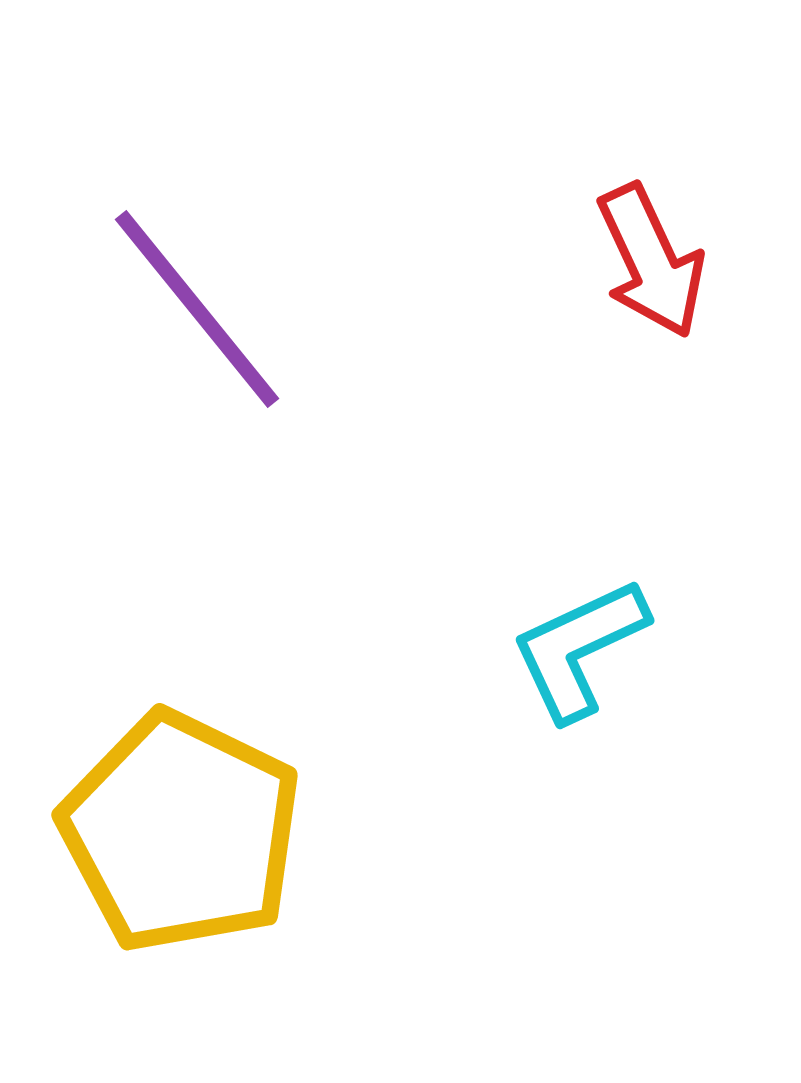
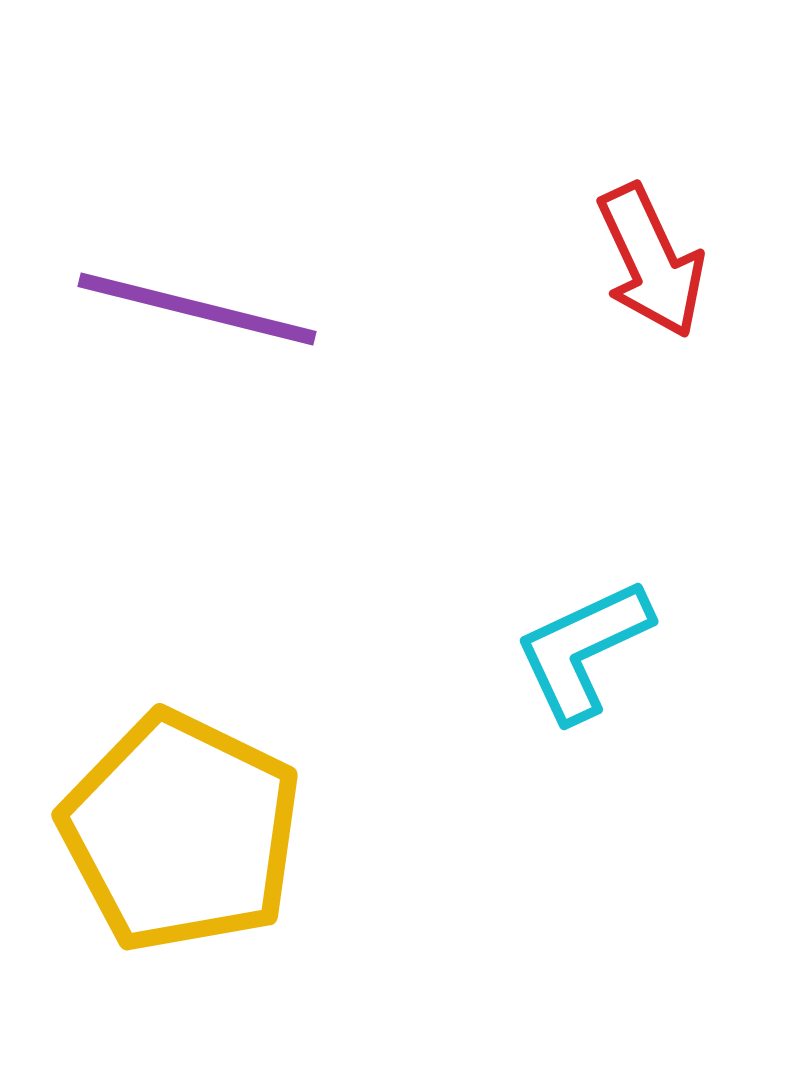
purple line: rotated 37 degrees counterclockwise
cyan L-shape: moved 4 px right, 1 px down
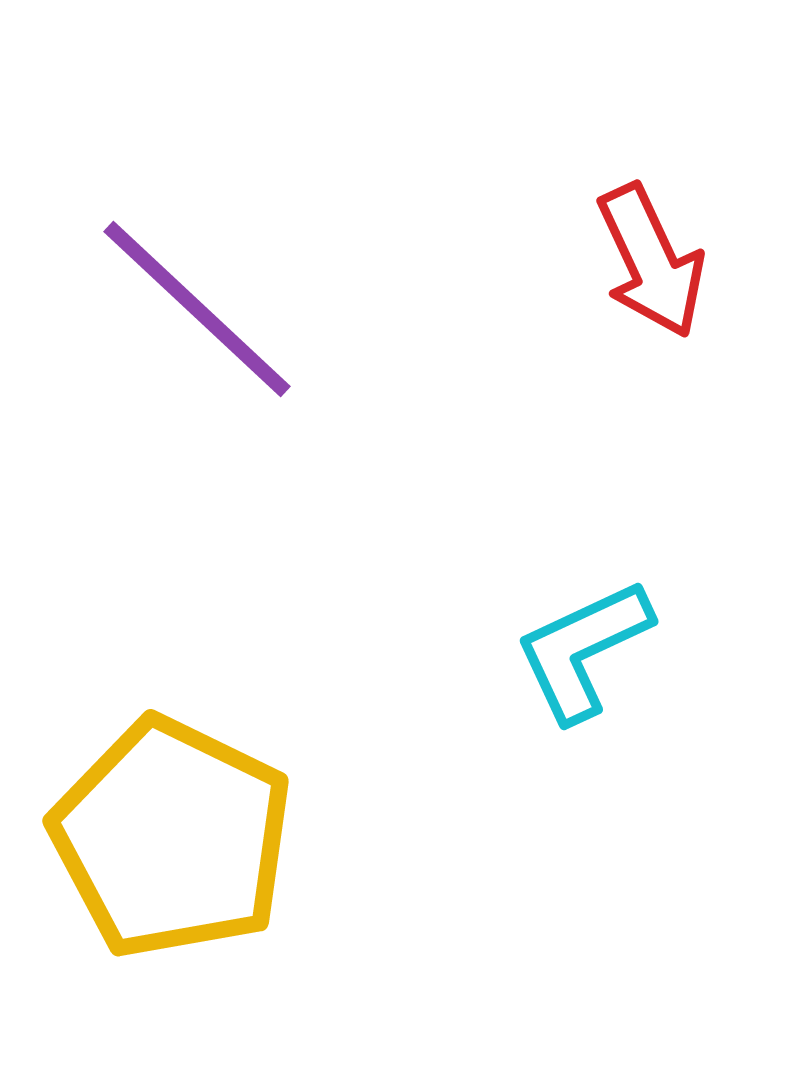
purple line: rotated 29 degrees clockwise
yellow pentagon: moved 9 px left, 6 px down
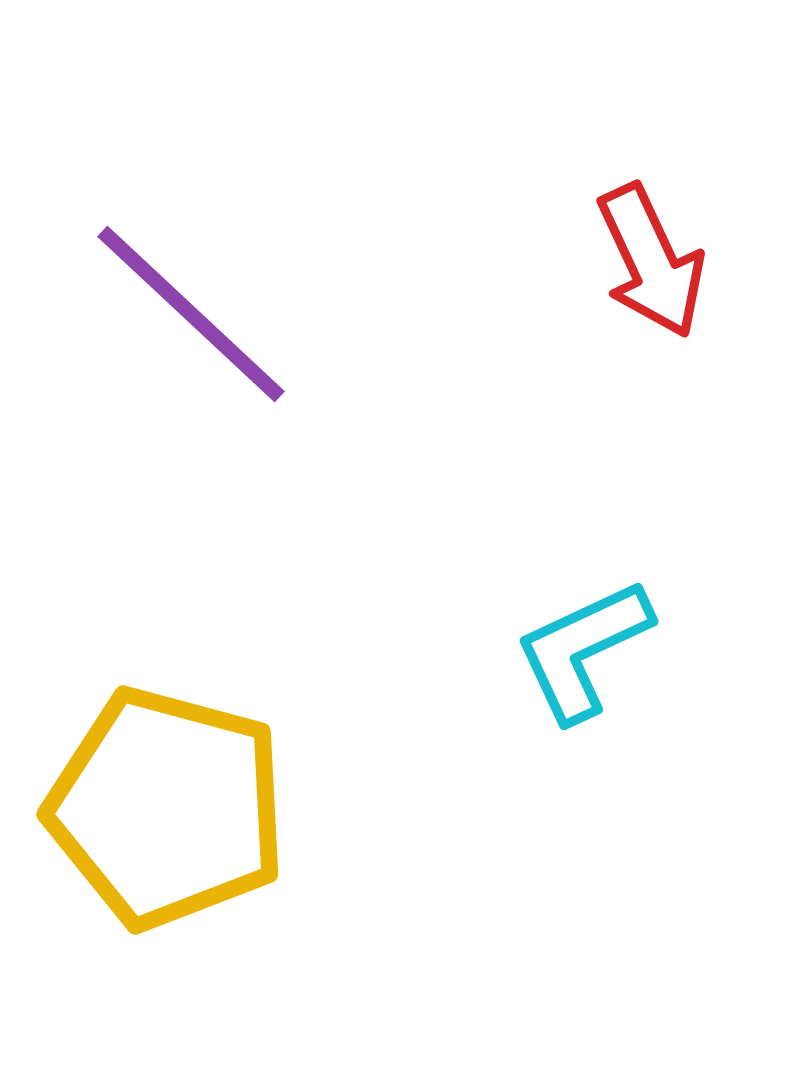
purple line: moved 6 px left, 5 px down
yellow pentagon: moved 5 px left, 30 px up; rotated 11 degrees counterclockwise
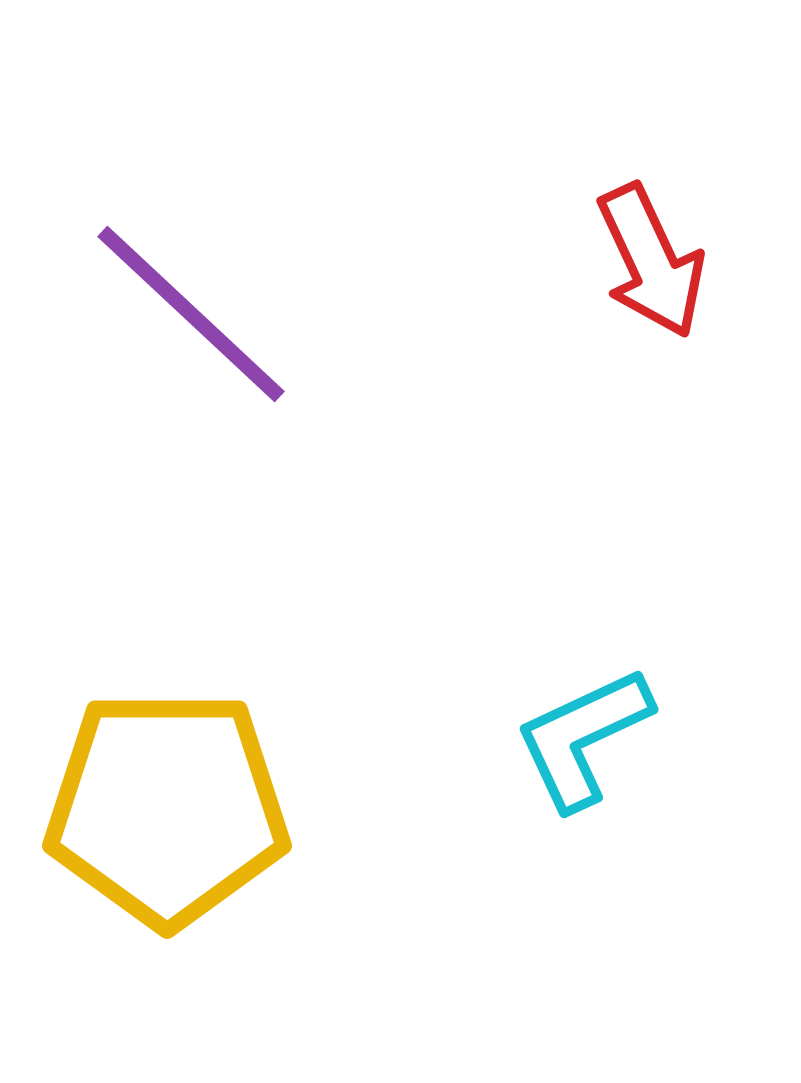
cyan L-shape: moved 88 px down
yellow pentagon: rotated 15 degrees counterclockwise
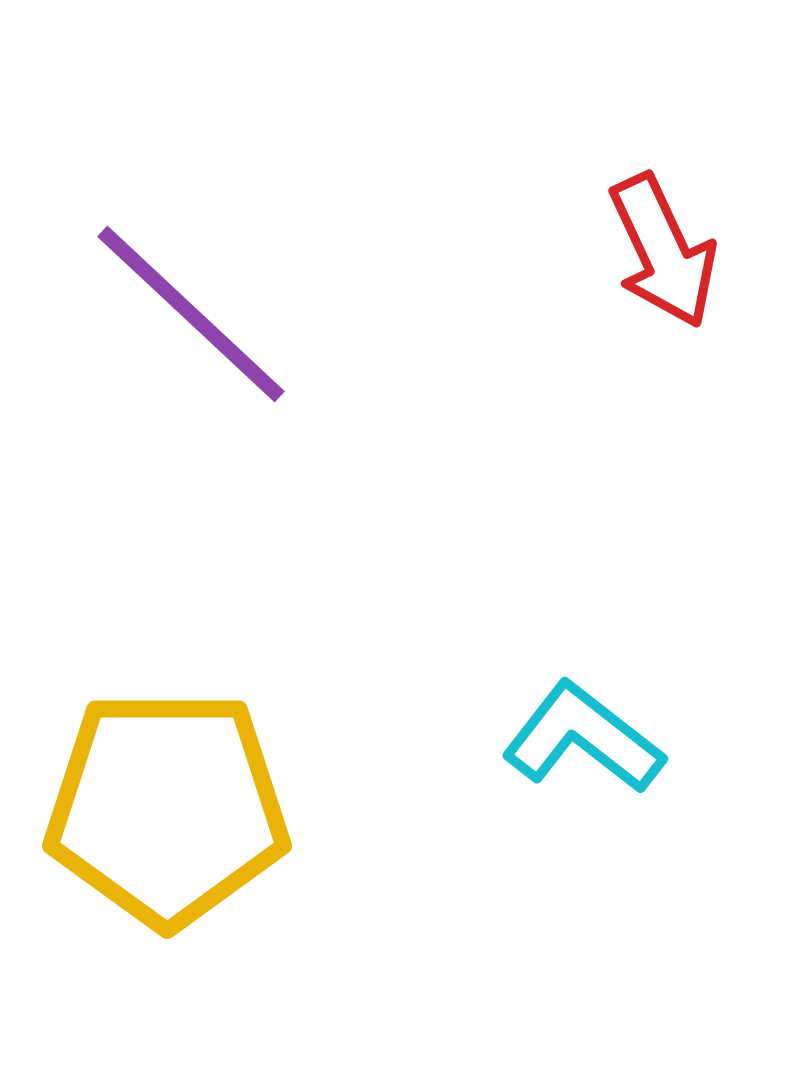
red arrow: moved 12 px right, 10 px up
cyan L-shape: rotated 63 degrees clockwise
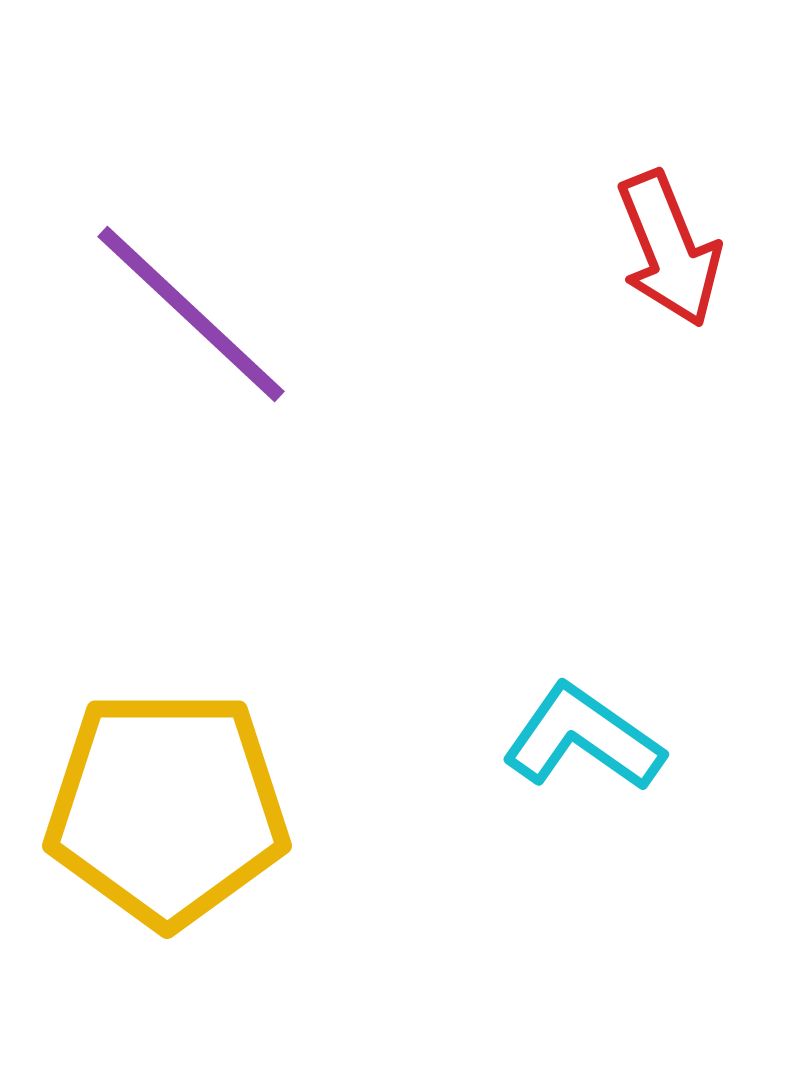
red arrow: moved 6 px right, 2 px up; rotated 3 degrees clockwise
cyan L-shape: rotated 3 degrees counterclockwise
